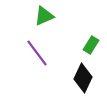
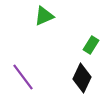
purple line: moved 14 px left, 24 px down
black diamond: moved 1 px left
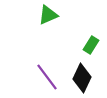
green triangle: moved 4 px right, 1 px up
purple line: moved 24 px right
